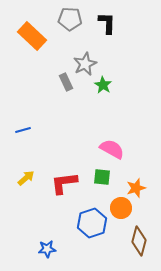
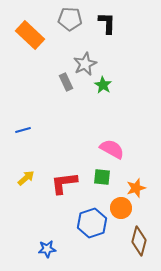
orange rectangle: moved 2 px left, 1 px up
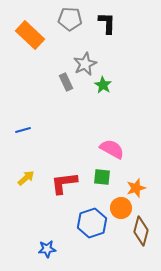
brown diamond: moved 2 px right, 10 px up
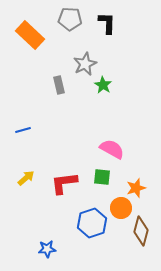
gray rectangle: moved 7 px left, 3 px down; rotated 12 degrees clockwise
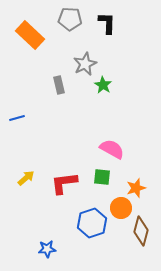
blue line: moved 6 px left, 12 px up
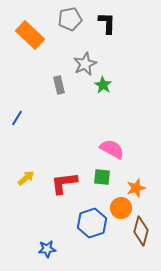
gray pentagon: rotated 15 degrees counterclockwise
blue line: rotated 42 degrees counterclockwise
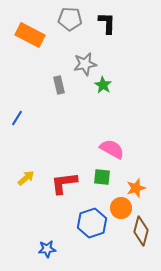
gray pentagon: rotated 15 degrees clockwise
orange rectangle: rotated 16 degrees counterclockwise
gray star: rotated 15 degrees clockwise
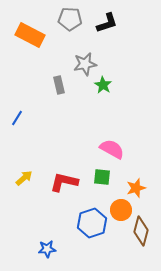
black L-shape: rotated 70 degrees clockwise
yellow arrow: moved 2 px left
red L-shape: moved 1 px up; rotated 20 degrees clockwise
orange circle: moved 2 px down
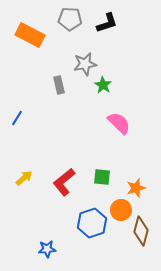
pink semicircle: moved 7 px right, 26 px up; rotated 15 degrees clockwise
red L-shape: rotated 52 degrees counterclockwise
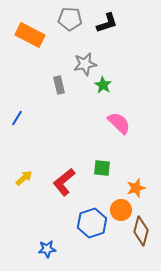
green square: moved 9 px up
